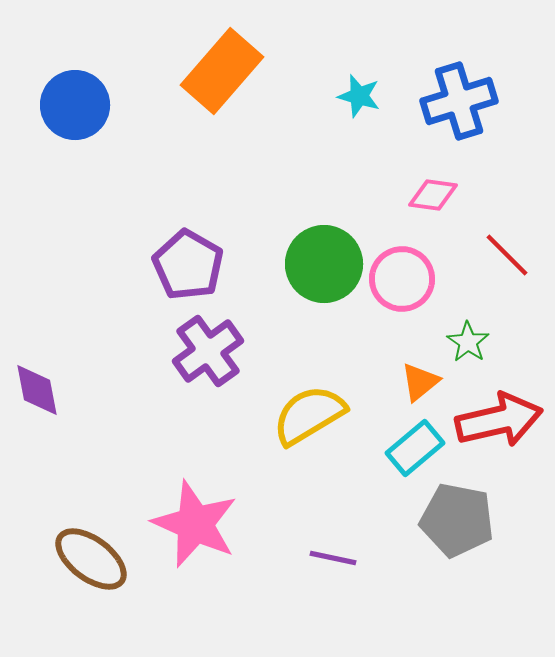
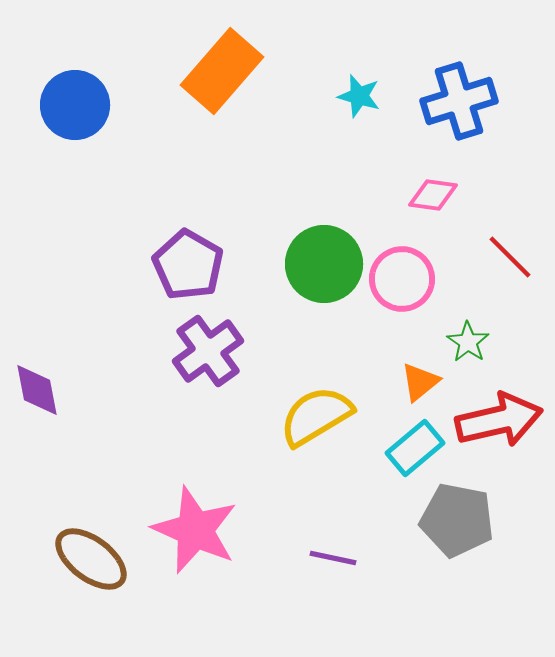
red line: moved 3 px right, 2 px down
yellow semicircle: moved 7 px right, 1 px down
pink star: moved 6 px down
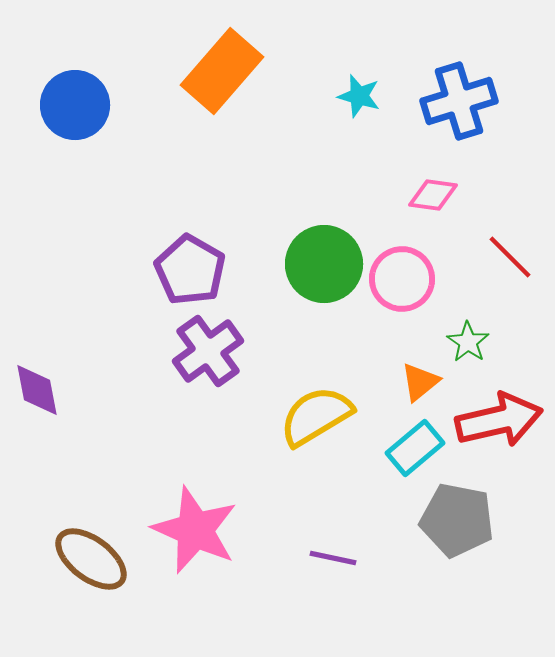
purple pentagon: moved 2 px right, 5 px down
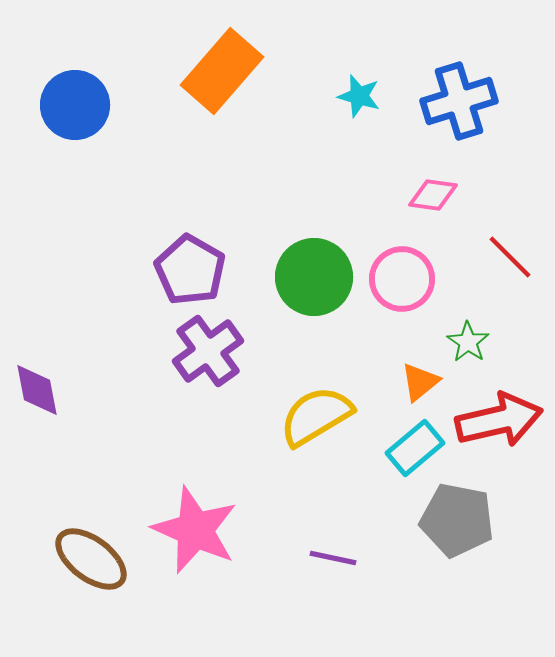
green circle: moved 10 px left, 13 px down
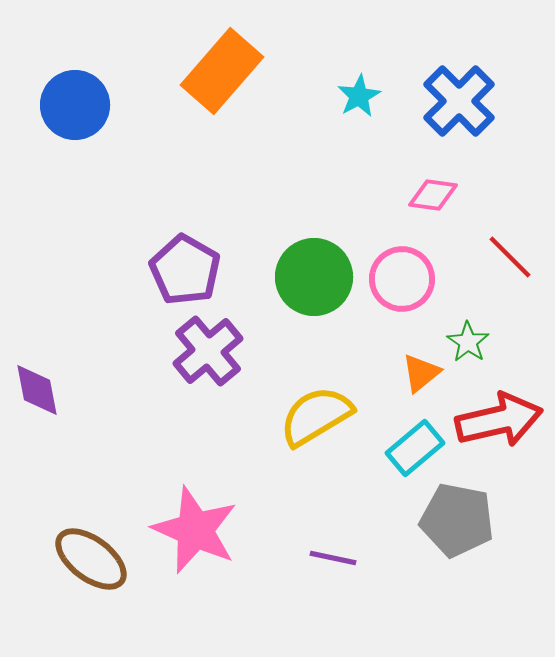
cyan star: rotated 27 degrees clockwise
blue cross: rotated 28 degrees counterclockwise
purple pentagon: moved 5 px left
purple cross: rotated 4 degrees counterclockwise
orange triangle: moved 1 px right, 9 px up
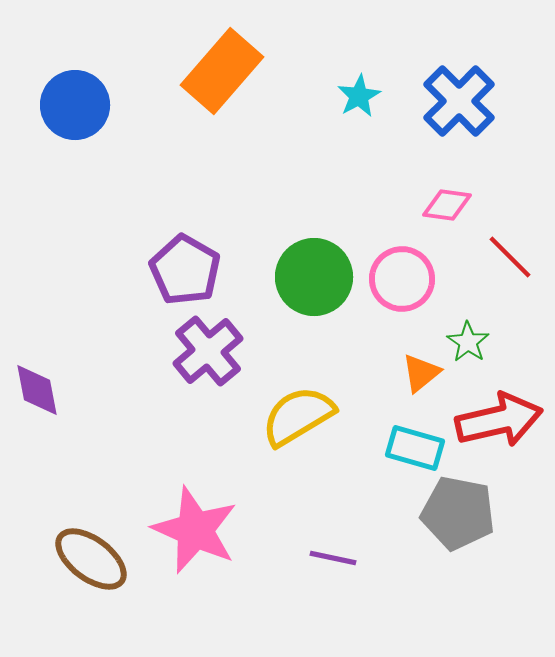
pink diamond: moved 14 px right, 10 px down
yellow semicircle: moved 18 px left
cyan rectangle: rotated 56 degrees clockwise
gray pentagon: moved 1 px right, 7 px up
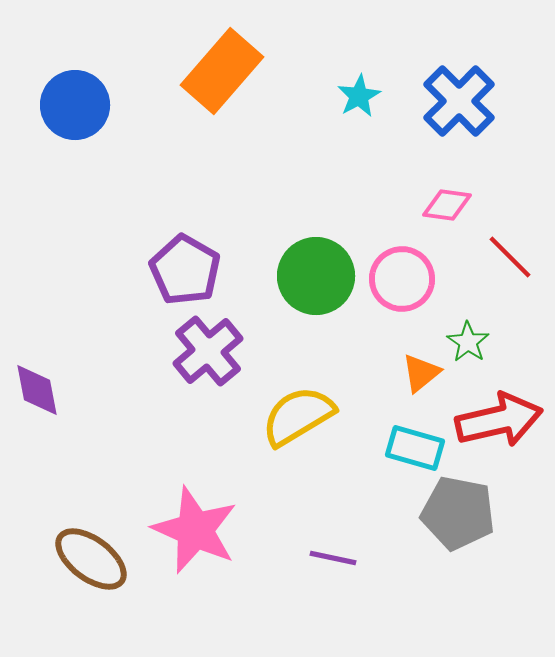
green circle: moved 2 px right, 1 px up
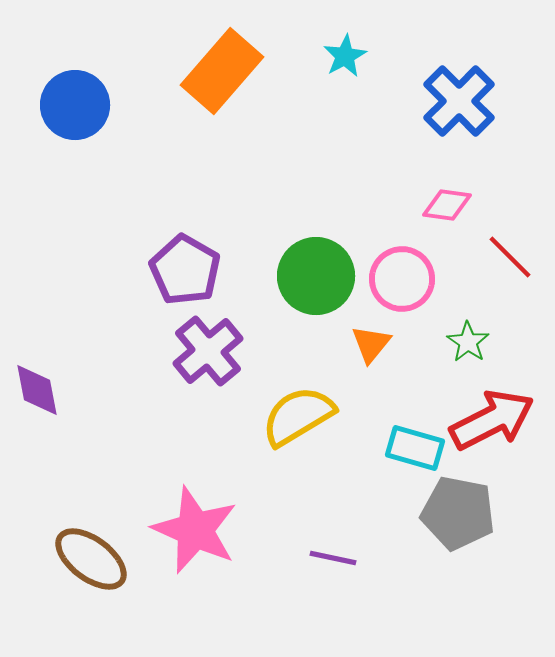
cyan star: moved 14 px left, 40 px up
orange triangle: moved 50 px left, 29 px up; rotated 12 degrees counterclockwise
red arrow: moved 7 px left; rotated 14 degrees counterclockwise
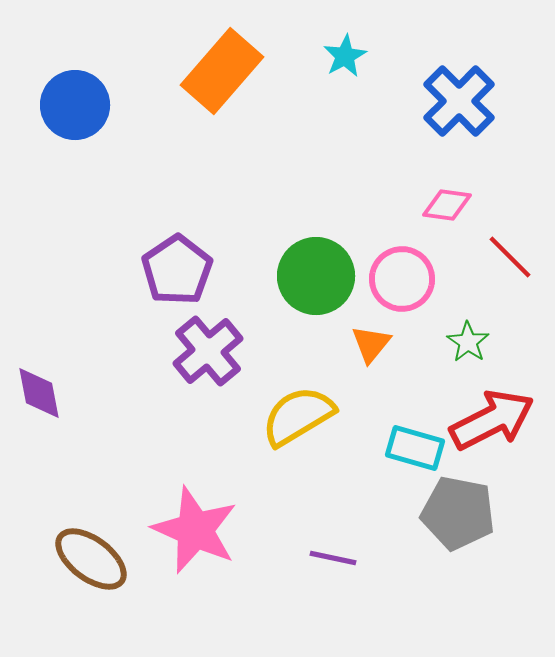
purple pentagon: moved 8 px left; rotated 8 degrees clockwise
purple diamond: moved 2 px right, 3 px down
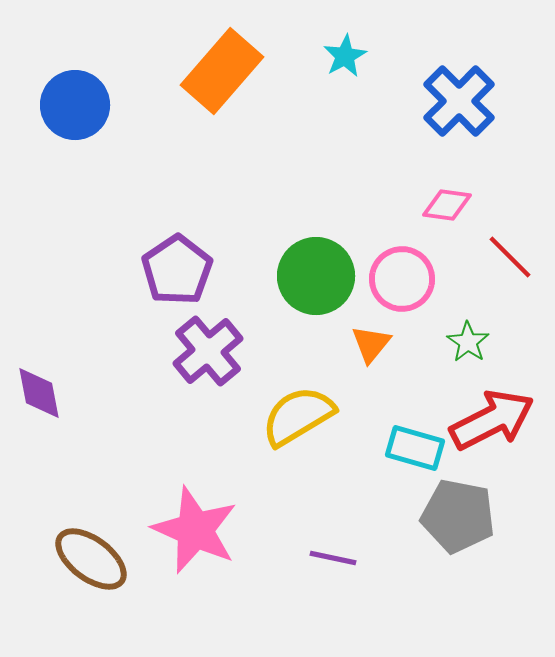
gray pentagon: moved 3 px down
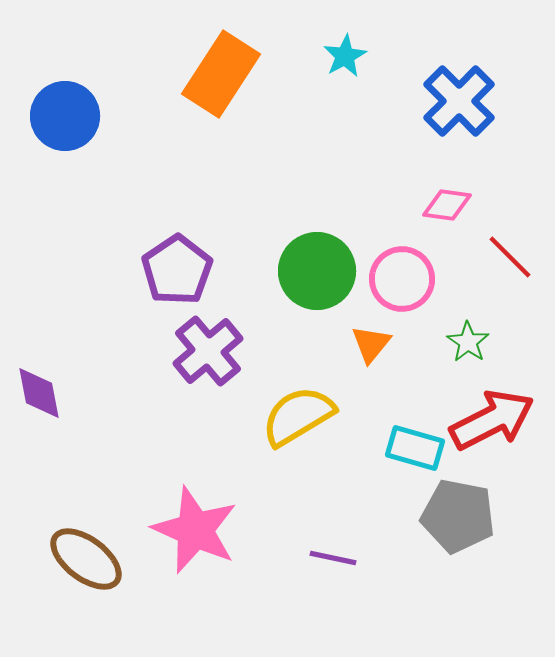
orange rectangle: moved 1 px left, 3 px down; rotated 8 degrees counterclockwise
blue circle: moved 10 px left, 11 px down
green circle: moved 1 px right, 5 px up
brown ellipse: moved 5 px left
